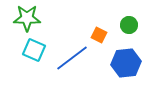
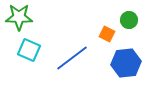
green star: moved 8 px left, 1 px up
green circle: moved 5 px up
orange square: moved 8 px right, 1 px up
cyan square: moved 5 px left
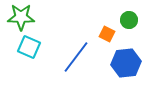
green star: moved 2 px right
cyan square: moved 3 px up
blue line: moved 4 px right, 1 px up; rotated 16 degrees counterclockwise
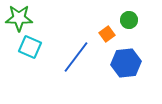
green star: moved 2 px left, 1 px down
orange square: rotated 28 degrees clockwise
cyan square: moved 1 px right
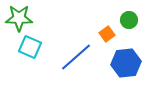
blue line: rotated 12 degrees clockwise
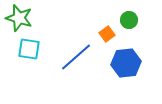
green star: rotated 16 degrees clockwise
cyan square: moved 1 px left, 2 px down; rotated 15 degrees counterclockwise
